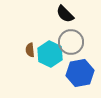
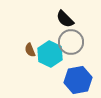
black semicircle: moved 5 px down
brown semicircle: rotated 16 degrees counterclockwise
blue hexagon: moved 2 px left, 7 px down
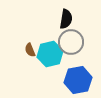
black semicircle: moved 1 px right; rotated 126 degrees counterclockwise
cyan hexagon: rotated 20 degrees clockwise
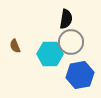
brown semicircle: moved 15 px left, 4 px up
cyan hexagon: rotated 15 degrees clockwise
blue hexagon: moved 2 px right, 5 px up
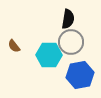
black semicircle: moved 2 px right
brown semicircle: moved 1 px left; rotated 16 degrees counterclockwise
cyan hexagon: moved 1 px left, 1 px down
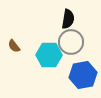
blue hexagon: moved 3 px right
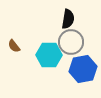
blue hexagon: moved 6 px up
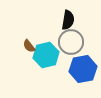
black semicircle: moved 1 px down
brown semicircle: moved 15 px right
cyan hexagon: moved 3 px left; rotated 15 degrees counterclockwise
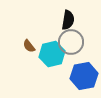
cyan hexagon: moved 6 px right, 1 px up
blue hexagon: moved 1 px right, 7 px down
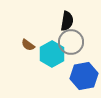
black semicircle: moved 1 px left, 1 px down
brown semicircle: moved 1 px left, 1 px up; rotated 16 degrees counterclockwise
cyan hexagon: rotated 15 degrees counterclockwise
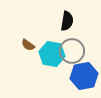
gray circle: moved 1 px right, 9 px down
cyan hexagon: rotated 20 degrees counterclockwise
